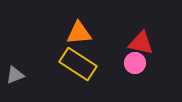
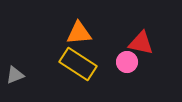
pink circle: moved 8 px left, 1 px up
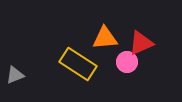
orange triangle: moved 26 px right, 5 px down
red triangle: rotated 36 degrees counterclockwise
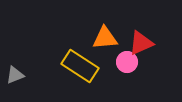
yellow rectangle: moved 2 px right, 2 px down
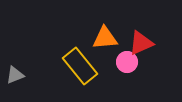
yellow rectangle: rotated 18 degrees clockwise
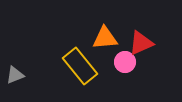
pink circle: moved 2 px left
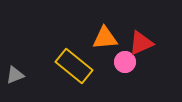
yellow rectangle: moved 6 px left; rotated 12 degrees counterclockwise
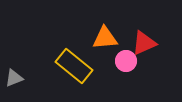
red triangle: moved 3 px right
pink circle: moved 1 px right, 1 px up
gray triangle: moved 1 px left, 3 px down
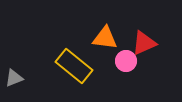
orange triangle: rotated 12 degrees clockwise
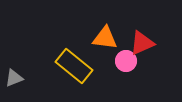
red triangle: moved 2 px left
